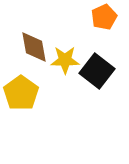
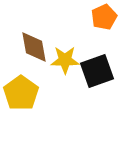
black square: rotated 32 degrees clockwise
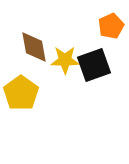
orange pentagon: moved 7 px right, 9 px down
black square: moved 3 px left, 6 px up
